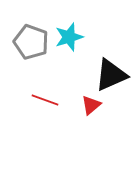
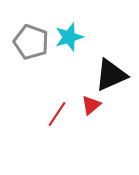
red line: moved 12 px right, 14 px down; rotated 76 degrees counterclockwise
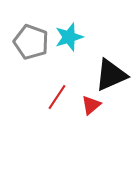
red line: moved 17 px up
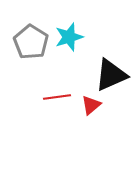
gray pentagon: rotated 12 degrees clockwise
red line: rotated 48 degrees clockwise
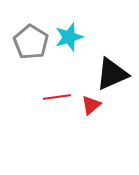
black triangle: moved 1 px right, 1 px up
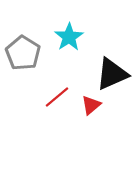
cyan star: rotated 16 degrees counterclockwise
gray pentagon: moved 8 px left, 11 px down
red line: rotated 32 degrees counterclockwise
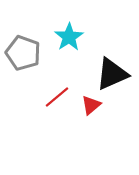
gray pentagon: rotated 12 degrees counterclockwise
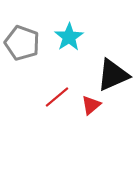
gray pentagon: moved 1 px left, 10 px up
black triangle: moved 1 px right, 1 px down
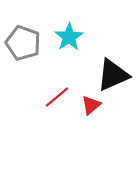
gray pentagon: moved 1 px right
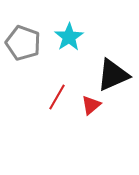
red line: rotated 20 degrees counterclockwise
